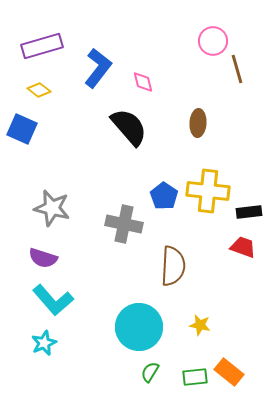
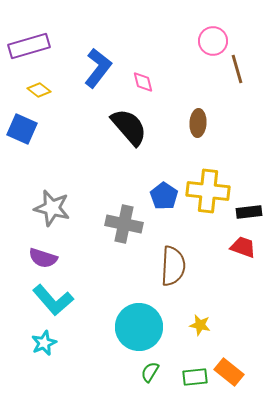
purple rectangle: moved 13 px left
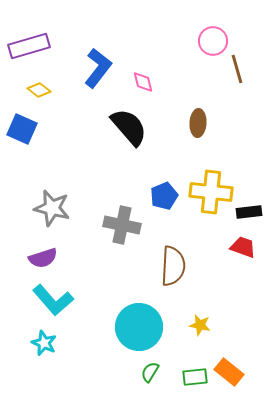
yellow cross: moved 3 px right, 1 px down
blue pentagon: rotated 16 degrees clockwise
gray cross: moved 2 px left, 1 px down
purple semicircle: rotated 36 degrees counterclockwise
cyan star: rotated 25 degrees counterclockwise
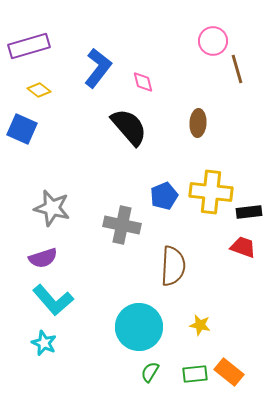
green rectangle: moved 3 px up
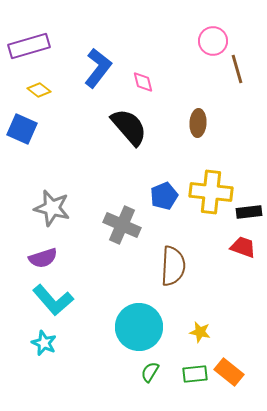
gray cross: rotated 12 degrees clockwise
yellow star: moved 7 px down
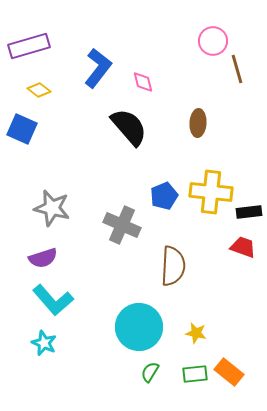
yellow star: moved 4 px left, 1 px down
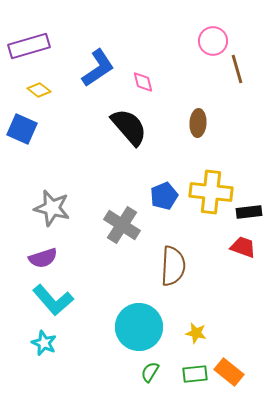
blue L-shape: rotated 18 degrees clockwise
gray cross: rotated 9 degrees clockwise
